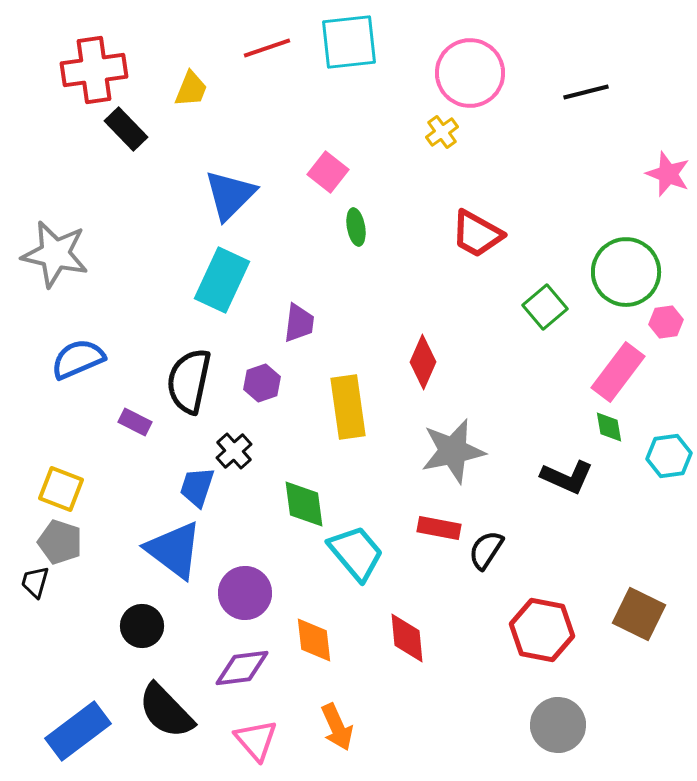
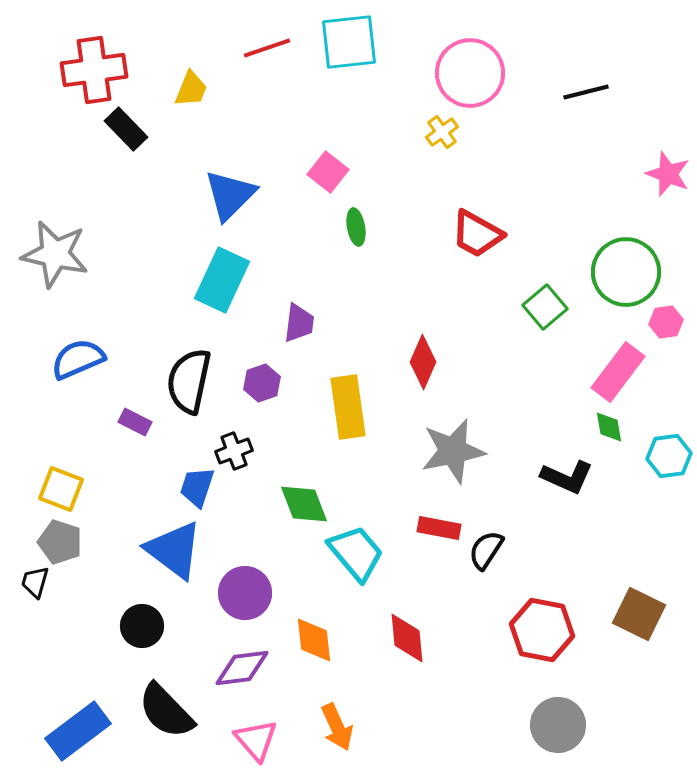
black cross at (234, 451): rotated 21 degrees clockwise
green diamond at (304, 504): rotated 14 degrees counterclockwise
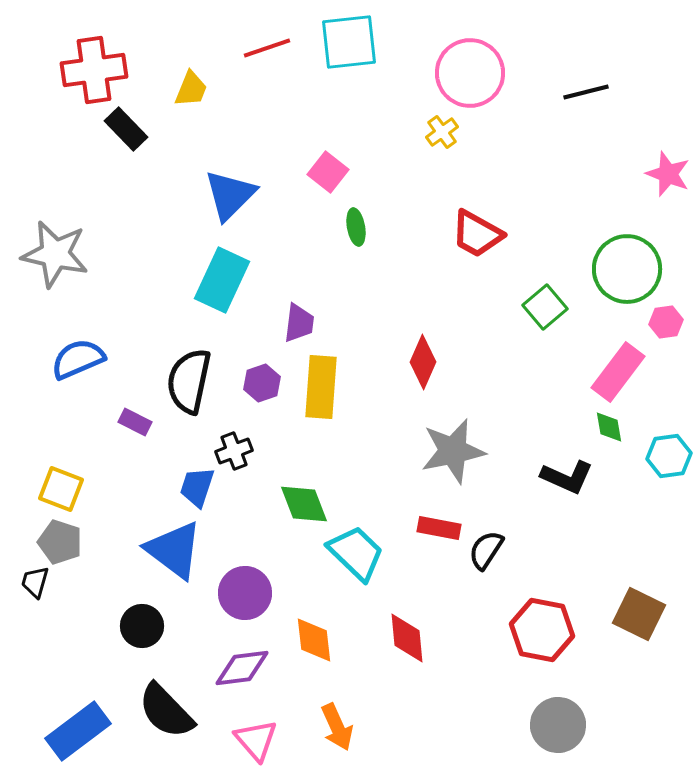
green circle at (626, 272): moved 1 px right, 3 px up
yellow rectangle at (348, 407): moved 27 px left, 20 px up; rotated 12 degrees clockwise
cyan trapezoid at (356, 553): rotated 6 degrees counterclockwise
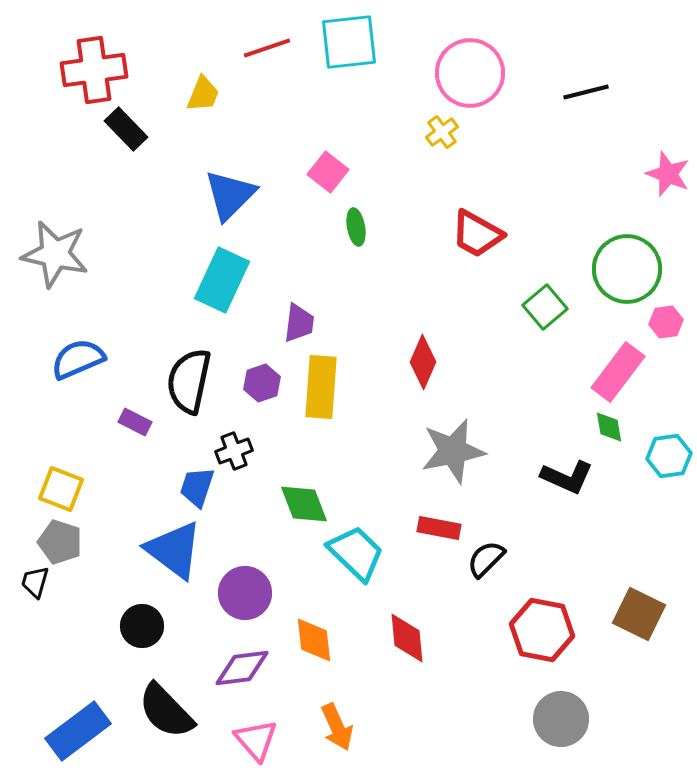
yellow trapezoid at (191, 89): moved 12 px right, 5 px down
black semicircle at (486, 550): moved 9 px down; rotated 12 degrees clockwise
gray circle at (558, 725): moved 3 px right, 6 px up
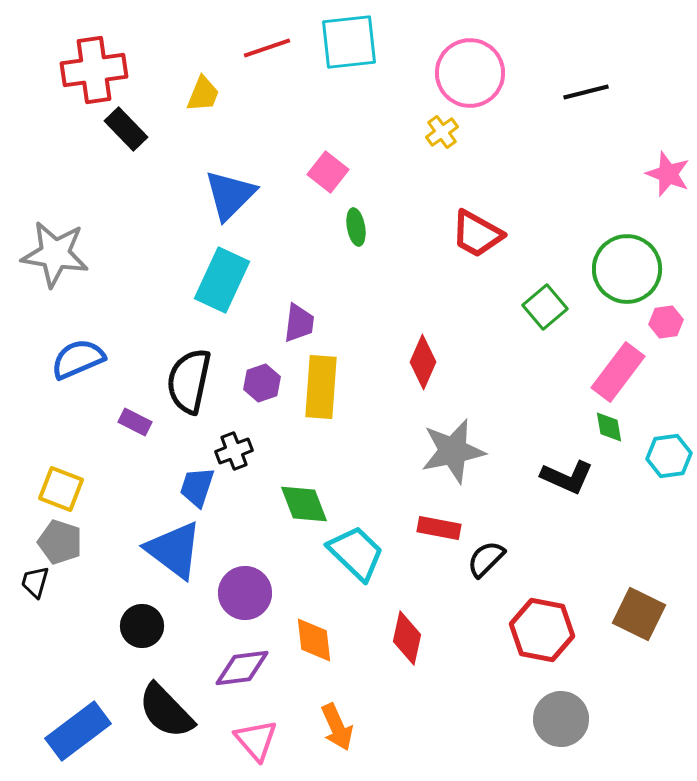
gray star at (55, 254): rotated 4 degrees counterclockwise
red diamond at (407, 638): rotated 18 degrees clockwise
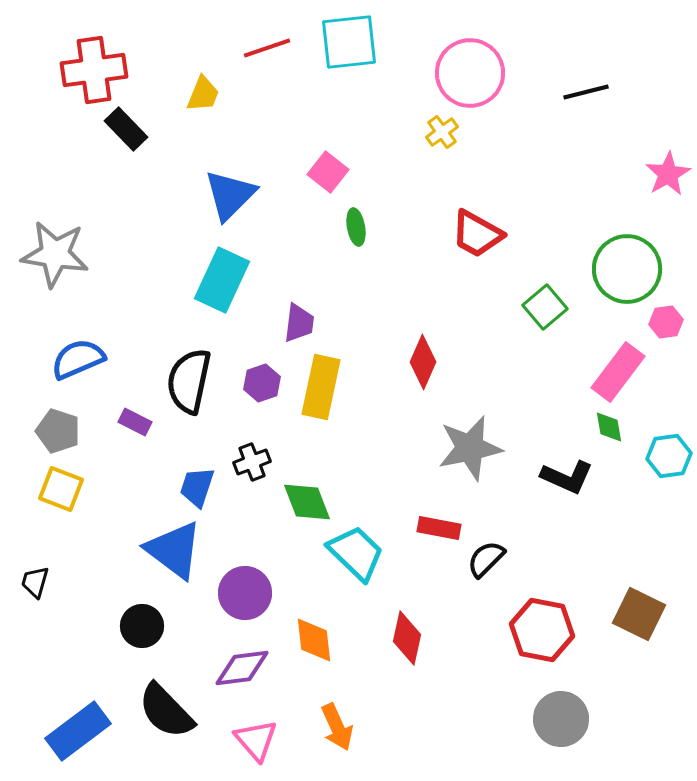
pink star at (668, 174): rotated 21 degrees clockwise
yellow rectangle at (321, 387): rotated 8 degrees clockwise
black cross at (234, 451): moved 18 px right, 11 px down
gray star at (453, 451): moved 17 px right, 3 px up
green diamond at (304, 504): moved 3 px right, 2 px up
gray pentagon at (60, 542): moved 2 px left, 111 px up
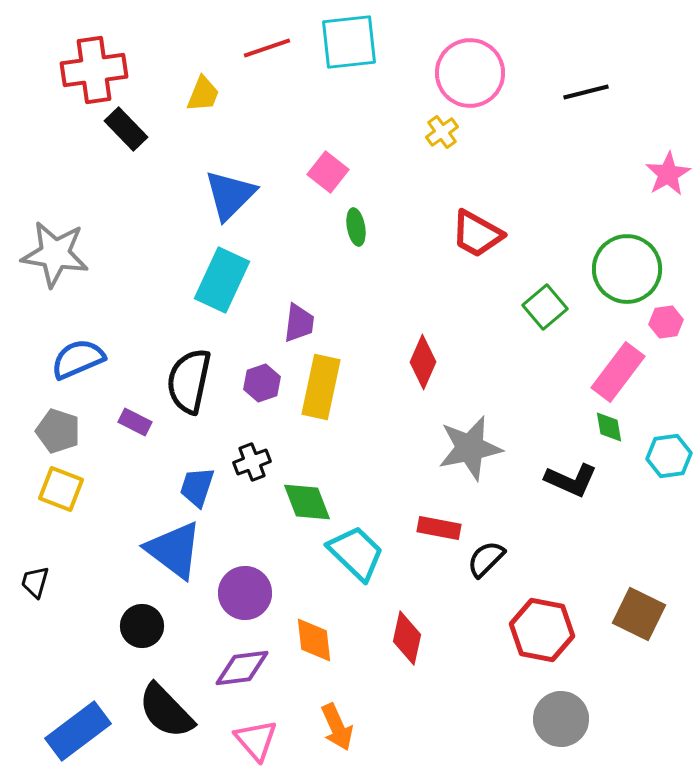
black L-shape at (567, 477): moved 4 px right, 3 px down
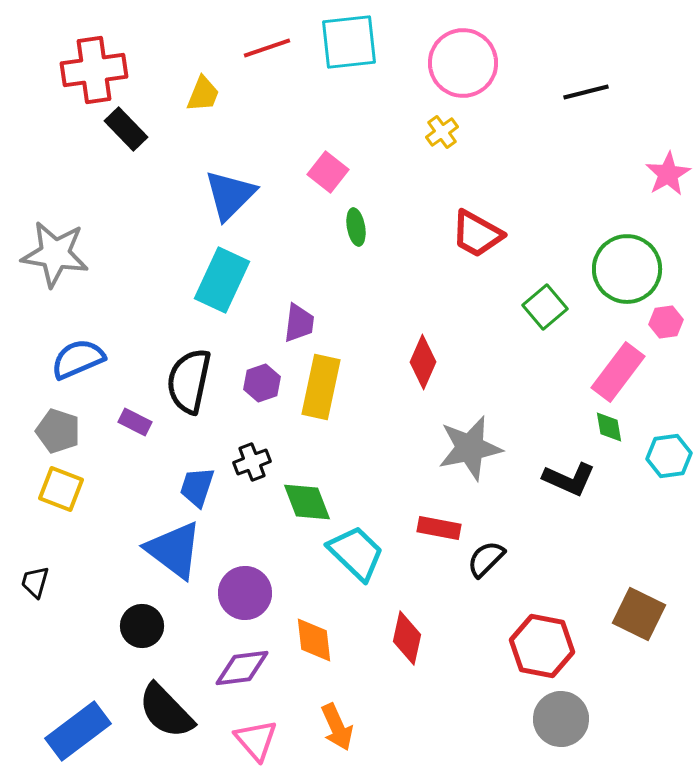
pink circle at (470, 73): moved 7 px left, 10 px up
black L-shape at (571, 480): moved 2 px left, 1 px up
red hexagon at (542, 630): moved 16 px down
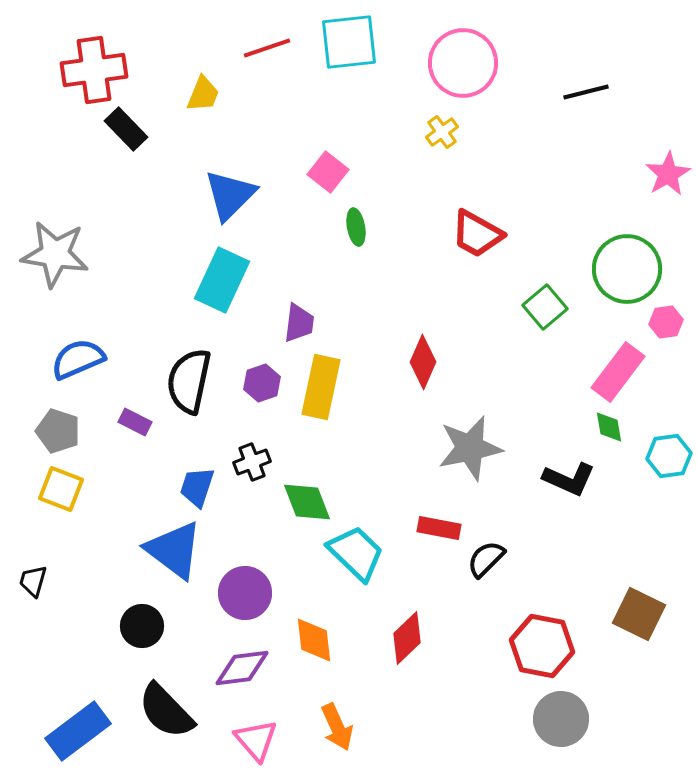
black trapezoid at (35, 582): moved 2 px left, 1 px up
red diamond at (407, 638): rotated 34 degrees clockwise
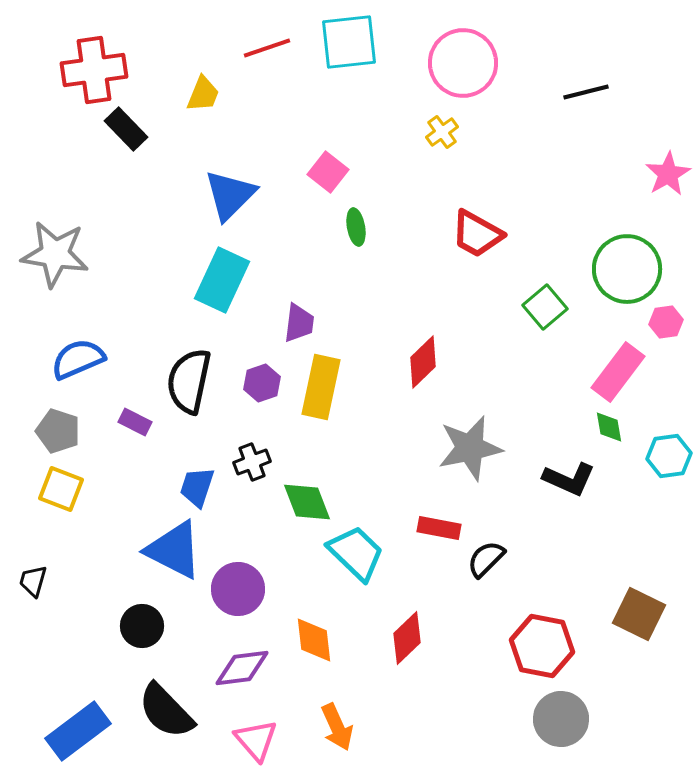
red diamond at (423, 362): rotated 22 degrees clockwise
blue triangle at (174, 550): rotated 10 degrees counterclockwise
purple circle at (245, 593): moved 7 px left, 4 px up
